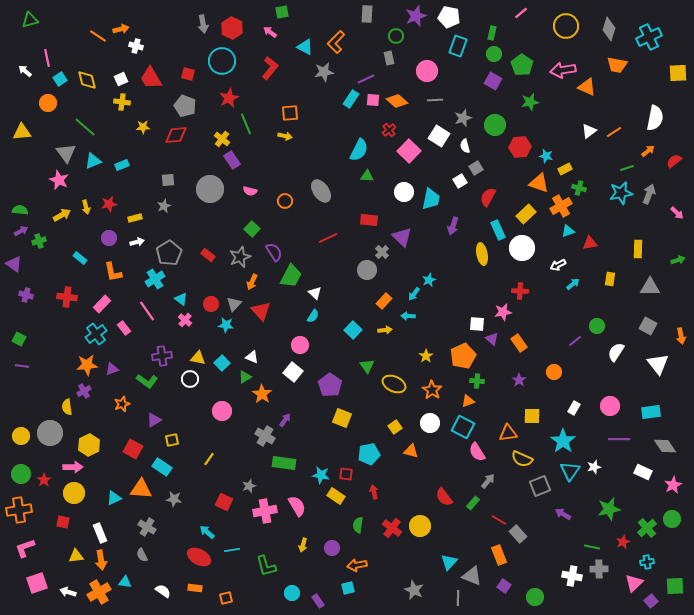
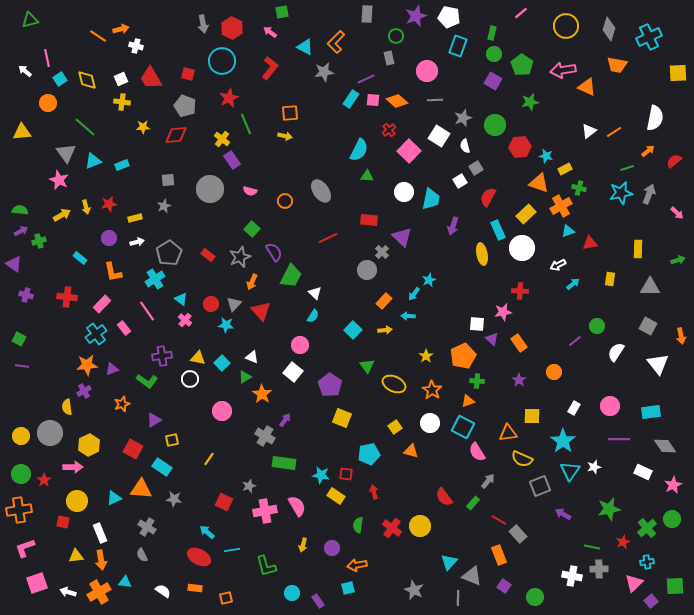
yellow circle at (74, 493): moved 3 px right, 8 px down
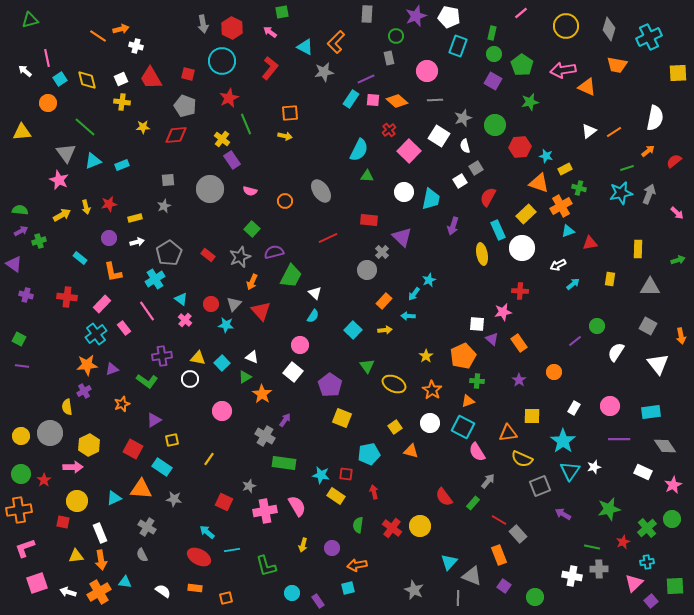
purple semicircle at (274, 252): rotated 72 degrees counterclockwise
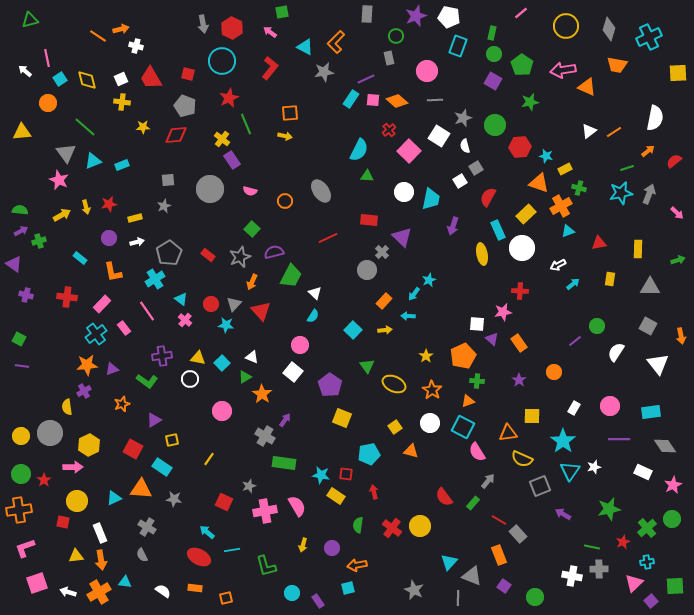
red triangle at (590, 243): moved 9 px right
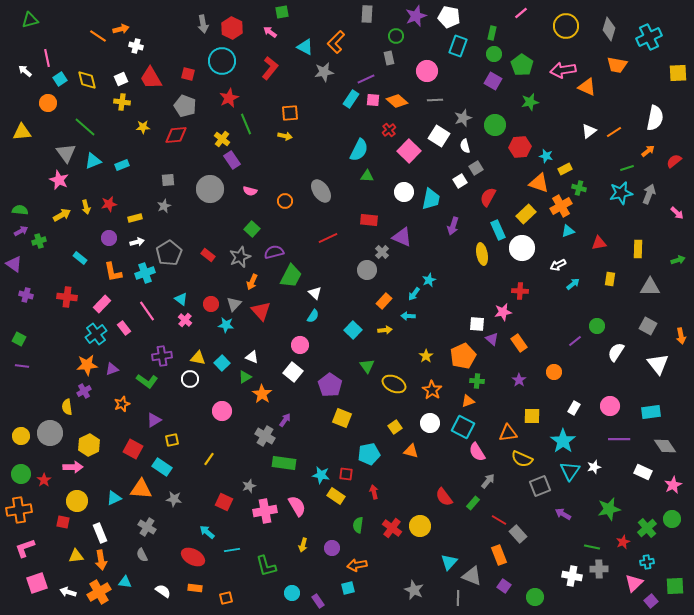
purple triangle at (402, 237): rotated 20 degrees counterclockwise
cyan cross at (155, 279): moved 10 px left, 6 px up; rotated 12 degrees clockwise
red ellipse at (199, 557): moved 6 px left
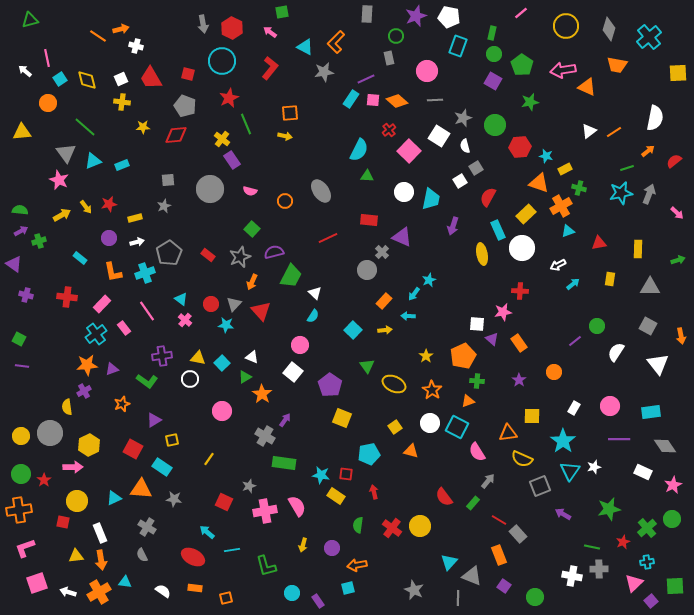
cyan cross at (649, 37): rotated 15 degrees counterclockwise
yellow arrow at (86, 207): rotated 24 degrees counterclockwise
cyan square at (463, 427): moved 6 px left
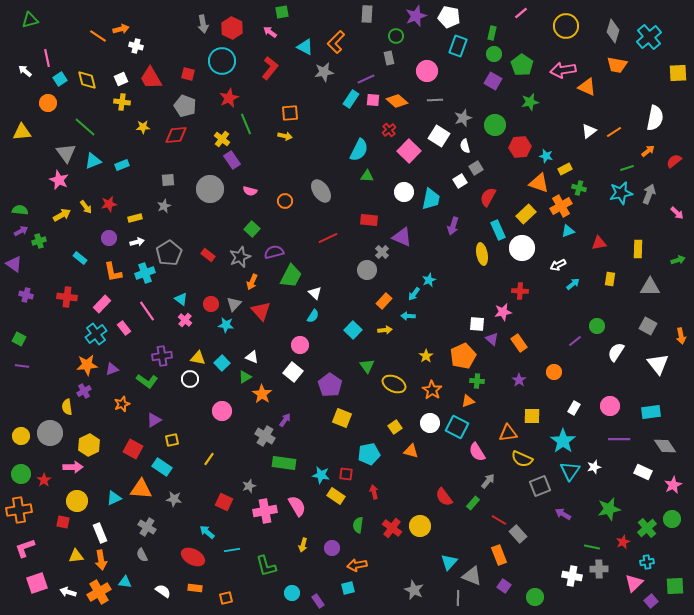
gray diamond at (609, 29): moved 4 px right, 2 px down
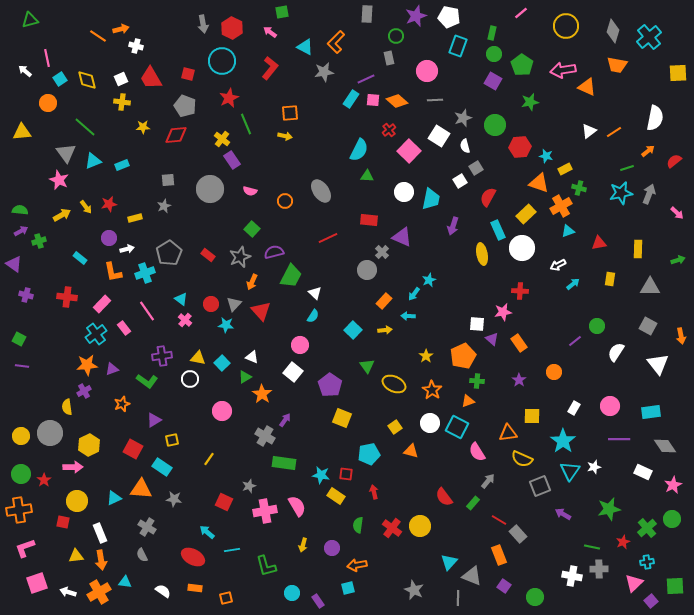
white arrow at (137, 242): moved 10 px left, 7 px down
